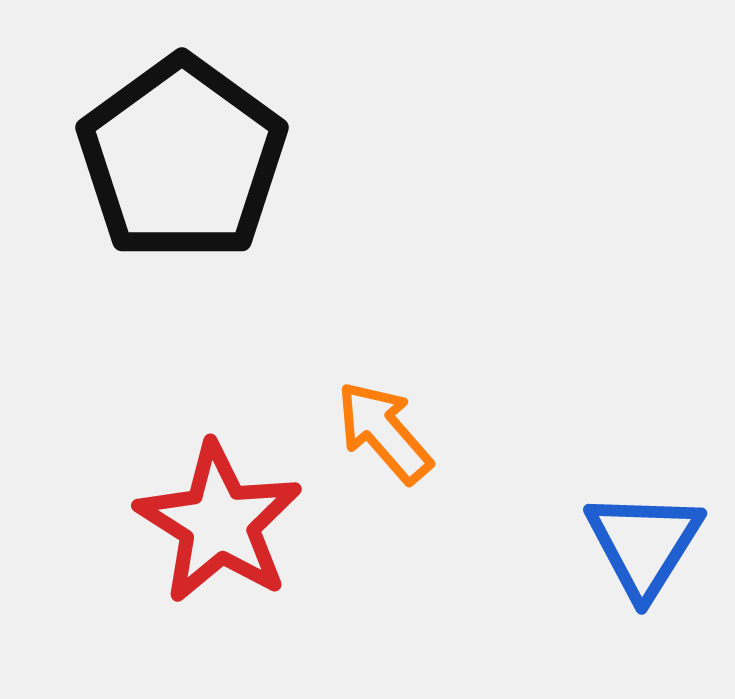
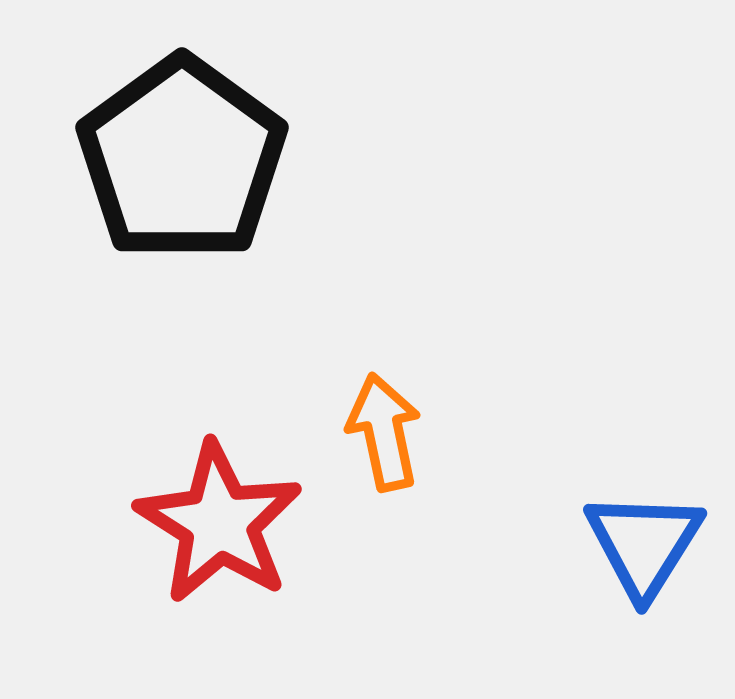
orange arrow: rotated 29 degrees clockwise
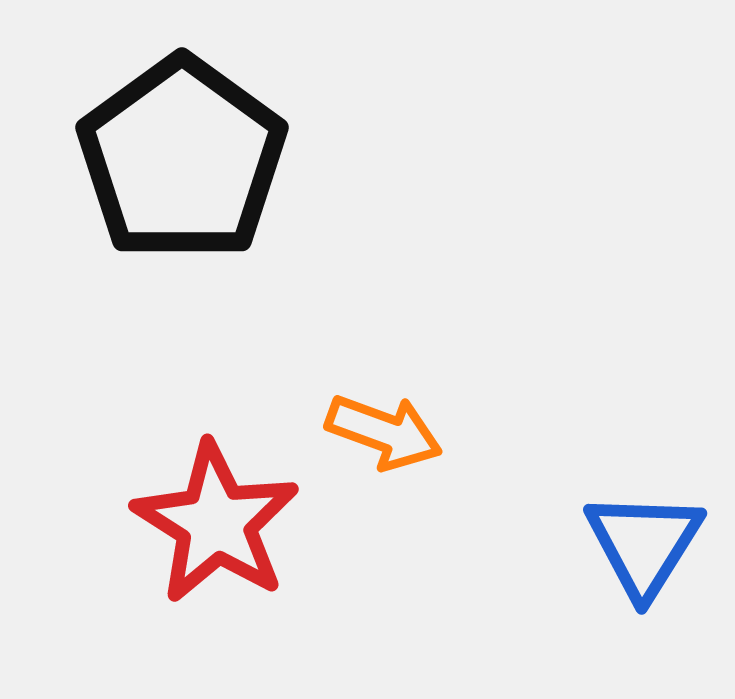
orange arrow: rotated 122 degrees clockwise
red star: moved 3 px left
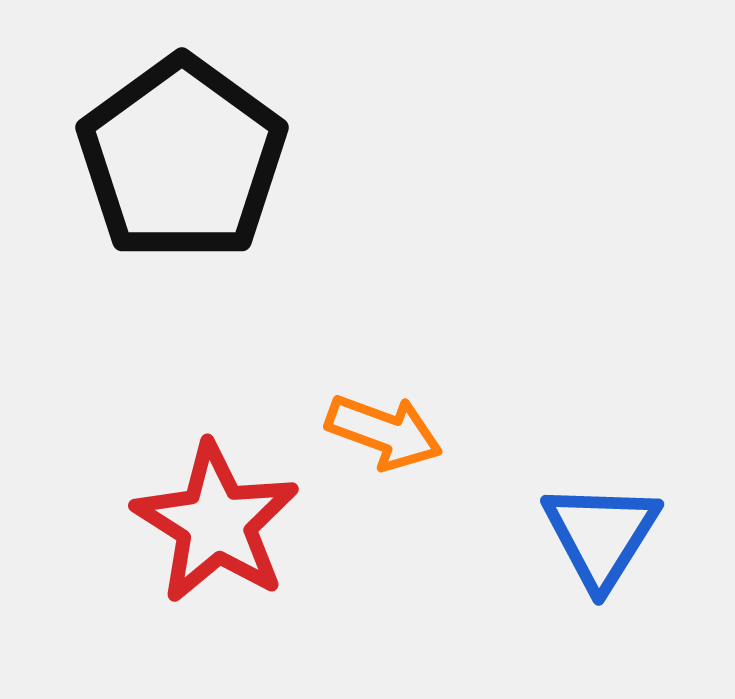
blue triangle: moved 43 px left, 9 px up
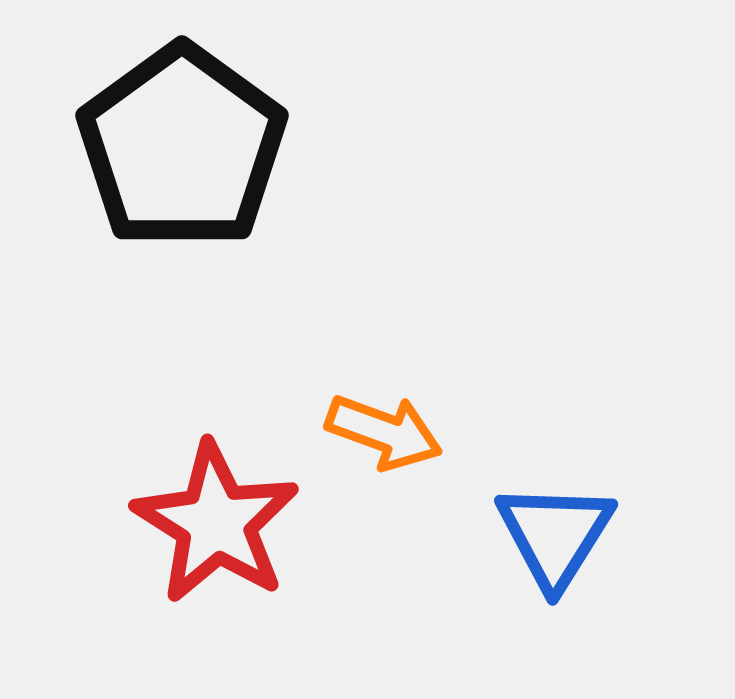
black pentagon: moved 12 px up
blue triangle: moved 46 px left
